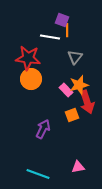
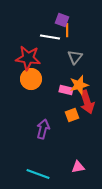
pink rectangle: rotated 32 degrees counterclockwise
purple arrow: rotated 12 degrees counterclockwise
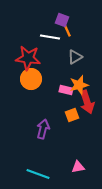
orange line: rotated 24 degrees counterclockwise
gray triangle: rotated 21 degrees clockwise
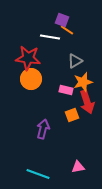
orange line: rotated 32 degrees counterclockwise
gray triangle: moved 4 px down
orange star: moved 4 px right, 3 px up
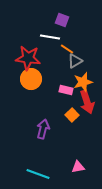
orange line: moved 19 px down
orange square: rotated 24 degrees counterclockwise
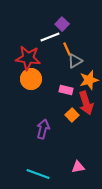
purple square: moved 4 px down; rotated 24 degrees clockwise
white line: rotated 30 degrees counterclockwise
orange line: rotated 32 degrees clockwise
orange star: moved 6 px right, 2 px up
red arrow: moved 1 px left, 1 px down
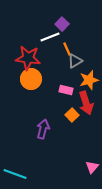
pink triangle: moved 14 px right; rotated 40 degrees counterclockwise
cyan line: moved 23 px left
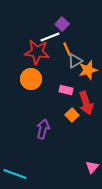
red star: moved 9 px right, 6 px up
orange star: moved 1 px left, 10 px up
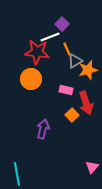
cyan line: moved 2 px right; rotated 60 degrees clockwise
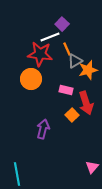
red star: moved 3 px right, 2 px down
